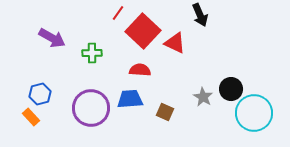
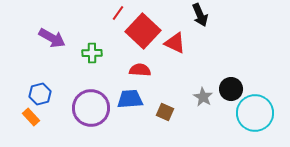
cyan circle: moved 1 px right
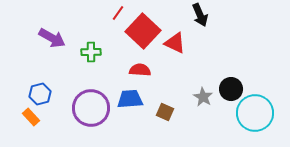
green cross: moved 1 px left, 1 px up
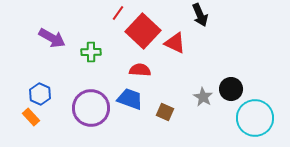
blue hexagon: rotated 20 degrees counterclockwise
blue trapezoid: rotated 24 degrees clockwise
cyan circle: moved 5 px down
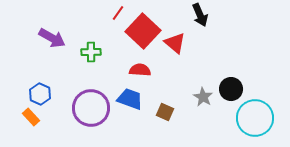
red triangle: rotated 15 degrees clockwise
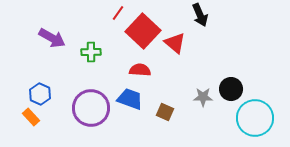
gray star: rotated 30 degrees counterclockwise
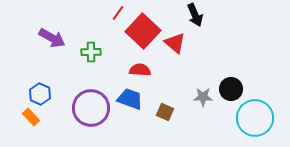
black arrow: moved 5 px left
